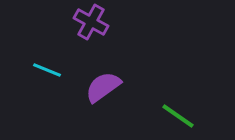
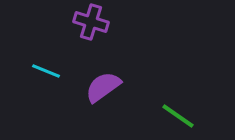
purple cross: rotated 12 degrees counterclockwise
cyan line: moved 1 px left, 1 px down
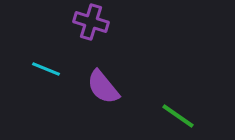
cyan line: moved 2 px up
purple semicircle: rotated 93 degrees counterclockwise
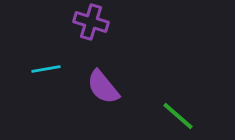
cyan line: rotated 32 degrees counterclockwise
green line: rotated 6 degrees clockwise
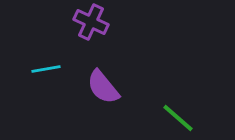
purple cross: rotated 8 degrees clockwise
green line: moved 2 px down
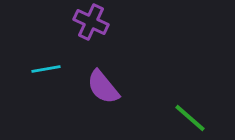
green line: moved 12 px right
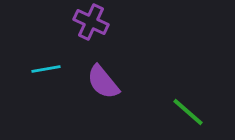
purple semicircle: moved 5 px up
green line: moved 2 px left, 6 px up
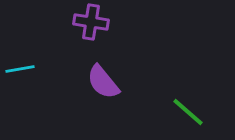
purple cross: rotated 16 degrees counterclockwise
cyan line: moved 26 px left
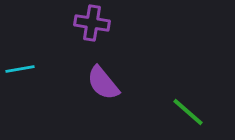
purple cross: moved 1 px right, 1 px down
purple semicircle: moved 1 px down
